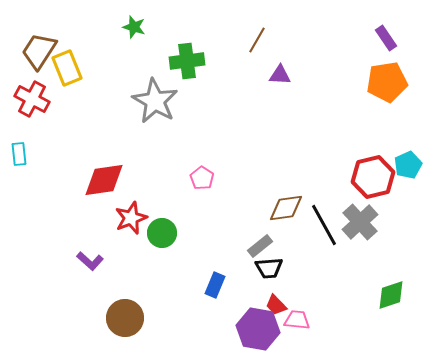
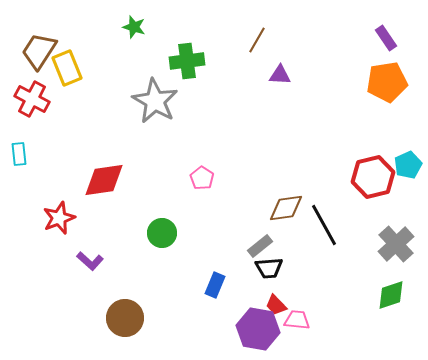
red star: moved 72 px left
gray cross: moved 36 px right, 22 px down
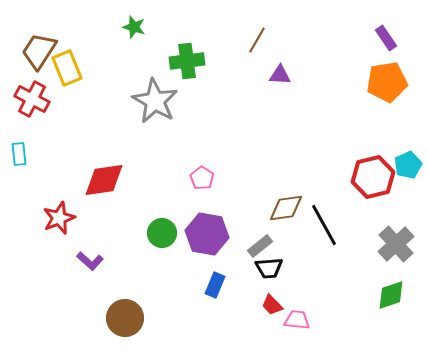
red trapezoid: moved 4 px left
purple hexagon: moved 51 px left, 95 px up
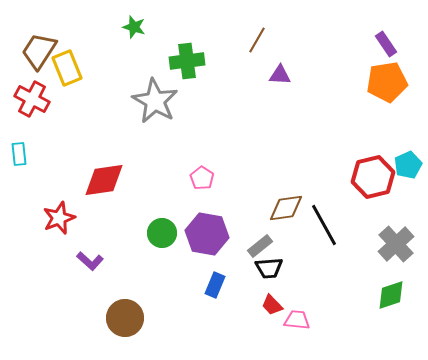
purple rectangle: moved 6 px down
